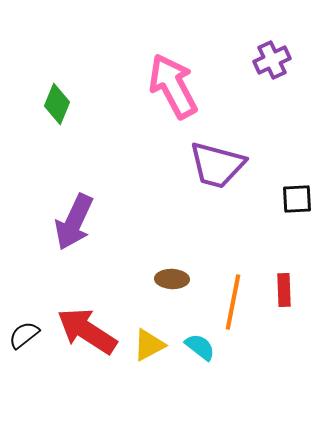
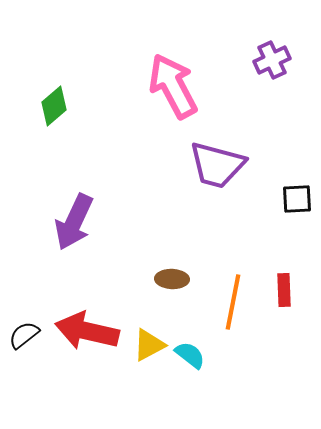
green diamond: moved 3 px left, 2 px down; rotated 27 degrees clockwise
red arrow: rotated 20 degrees counterclockwise
cyan semicircle: moved 10 px left, 8 px down
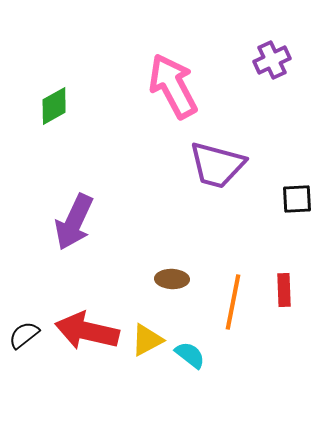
green diamond: rotated 12 degrees clockwise
yellow triangle: moved 2 px left, 5 px up
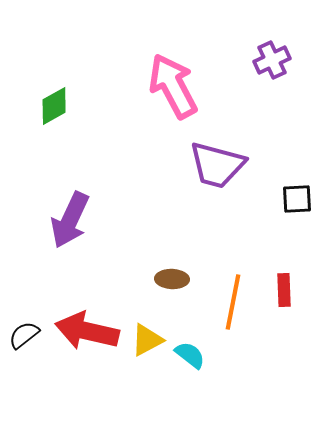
purple arrow: moved 4 px left, 2 px up
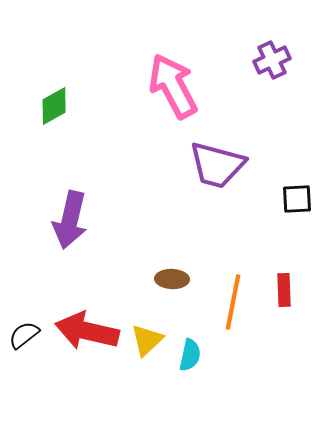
purple arrow: rotated 12 degrees counterclockwise
yellow triangle: rotated 15 degrees counterclockwise
cyan semicircle: rotated 64 degrees clockwise
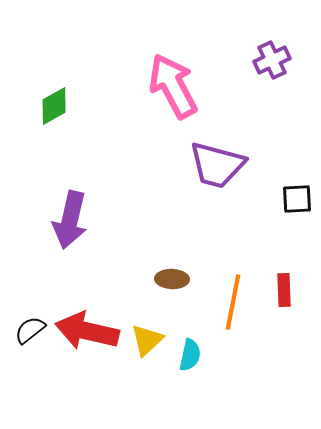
black semicircle: moved 6 px right, 5 px up
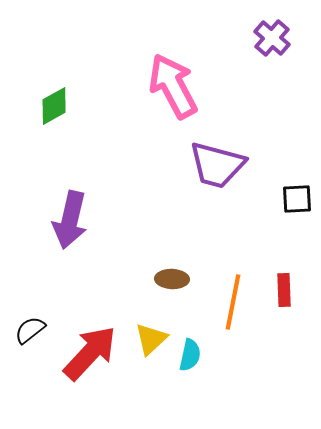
purple cross: moved 22 px up; rotated 24 degrees counterclockwise
red arrow: moved 3 px right, 22 px down; rotated 120 degrees clockwise
yellow triangle: moved 4 px right, 1 px up
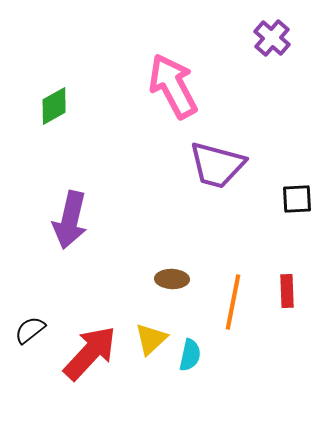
red rectangle: moved 3 px right, 1 px down
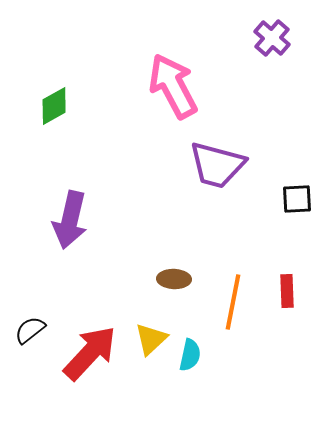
brown ellipse: moved 2 px right
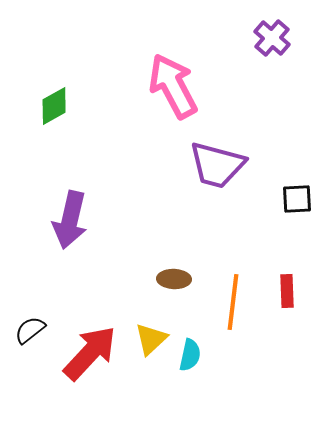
orange line: rotated 4 degrees counterclockwise
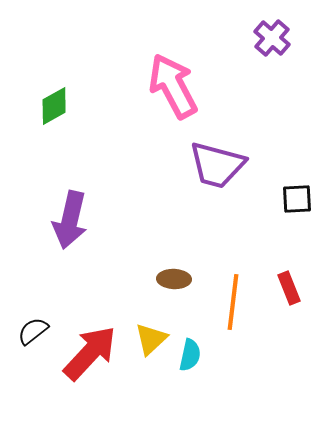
red rectangle: moved 2 px right, 3 px up; rotated 20 degrees counterclockwise
black semicircle: moved 3 px right, 1 px down
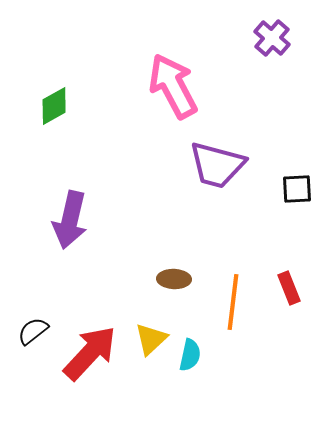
black square: moved 10 px up
